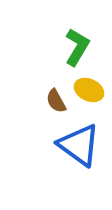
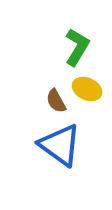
yellow ellipse: moved 2 px left, 1 px up
blue triangle: moved 19 px left
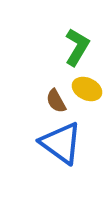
blue triangle: moved 1 px right, 2 px up
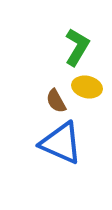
yellow ellipse: moved 2 px up; rotated 12 degrees counterclockwise
blue triangle: rotated 12 degrees counterclockwise
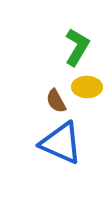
yellow ellipse: rotated 12 degrees counterclockwise
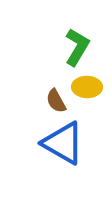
blue triangle: moved 2 px right; rotated 6 degrees clockwise
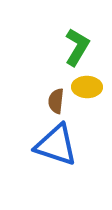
brown semicircle: rotated 35 degrees clockwise
blue triangle: moved 7 px left, 2 px down; rotated 12 degrees counterclockwise
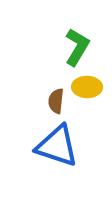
blue triangle: moved 1 px right, 1 px down
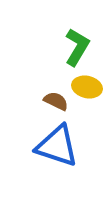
yellow ellipse: rotated 12 degrees clockwise
brown semicircle: rotated 110 degrees clockwise
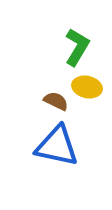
blue triangle: rotated 6 degrees counterclockwise
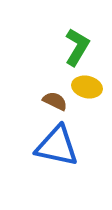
brown semicircle: moved 1 px left
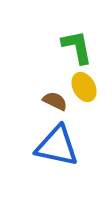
green L-shape: rotated 42 degrees counterclockwise
yellow ellipse: moved 3 px left; rotated 48 degrees clockwise
